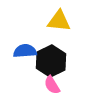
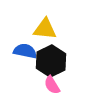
yellow triangle: moved 14 px left, 8 px down
blue semicircle: rotated 15 degrees clockwise
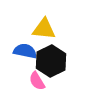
yellow triangle: moved 1 px left
pink semicircle: moved 15 px left, 4 px up
